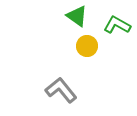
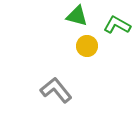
green triangle: rotated 20 degrees counterclockwise
gray L-shape: moved 5 px left
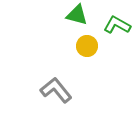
green triangle: moved 1 px up
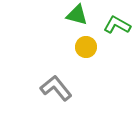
yellow circle: moved 1 px left, 1 px down
gray L-shape: moved 2 px up
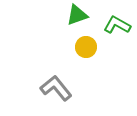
green triangle: rotated 35 degrees counterclockwise
